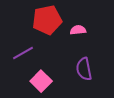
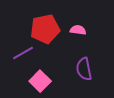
red pentagon: moved 2 px left, 9 px down
pink semicircle: rotated 14 degrees clockwise
pink square: moved 1 px left
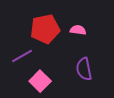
purple line: moved 1 px left, 3 px down
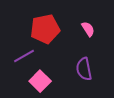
pink semicircle: moved 10 px right, 1 px up; rotated 49 degrees clockwise
purple line: moved 2 px right
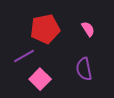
pink square: moved 2 px up
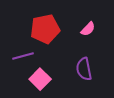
pink semicircle: rotated 77 degrees clockwise
purple line: moved 1 px left; rotated 15 degrees clockwise
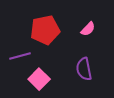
red pentagon: moved 1 px down
purple line: moved 3 px left
pink square: moved 1 px left
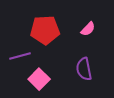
red pentagon: rotated 8 degrees clockwise
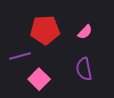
pink semicircle: moved 3 px left, 3 px down
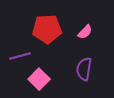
red pentagon: moved 2 px right, 1 px up
purple semicircle: rotated 20 degrees clockwise
